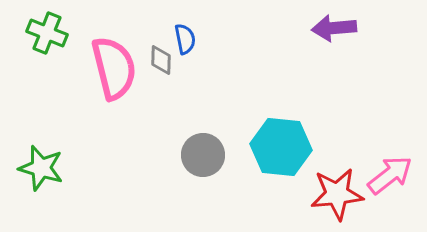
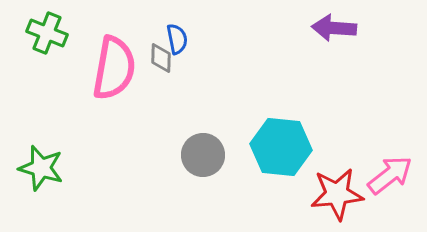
purple arrow: rotated 9 degrees clockwise
blue semicircle: moved 8 px left
gray diamond: moved 2 px up
pink semicircle: rotated 24 degrees clockwise
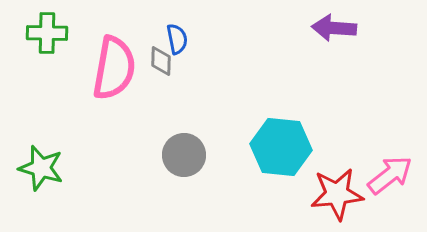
green cross: rotated 21 degrees counterclockwise
gray diamond: moved 3 px down
gray circle: moved 19 px left
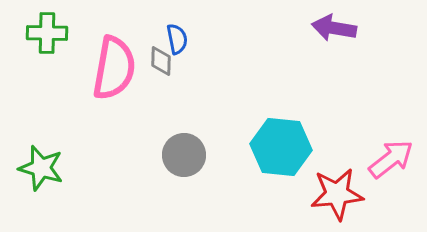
purple arrow: rotated 6 degrees clockwise
pink arrow: moved 1 px right, 16 px up
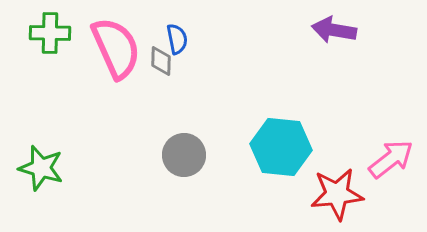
purple arrow: moved 2 px down
green cross: moved 3 px right
pink semicircle: moved 2 px right, 20 px up; rotated 34 degrees counterclockwise
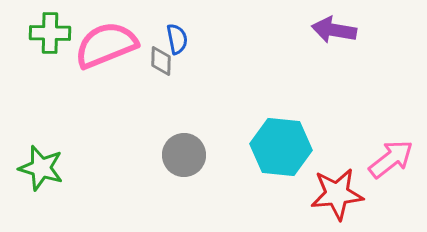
pink semicircle: moved 10 px left, 3 px up; rotated 88 degrees counterclockwise
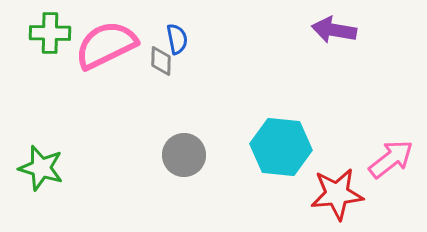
pink semicircle: rotated 4 degrees counterclockwise
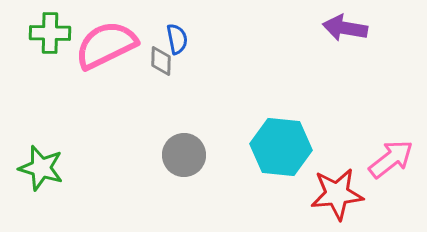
purple arrow: moved 11 px right, 2 px up
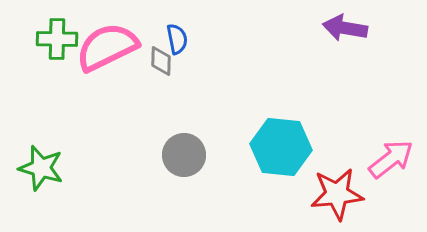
green cross: moved 7 px right, 6 px down
pink semicircle: moved 1 px right, 2 px down
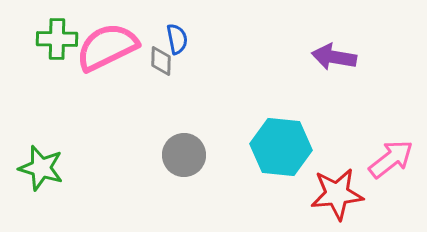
purple arrow: moved 11 px left, 29 px down
